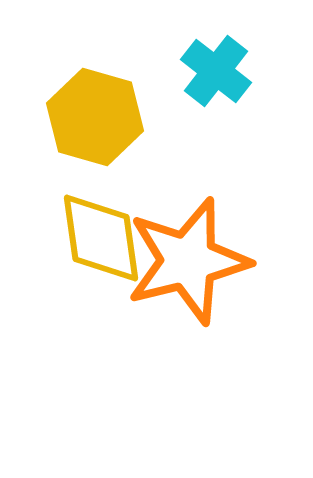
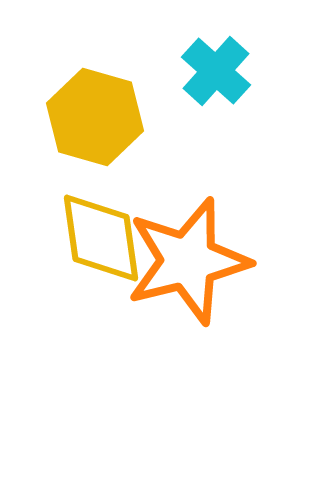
cyan cross: rotated 4 degrees clockwise
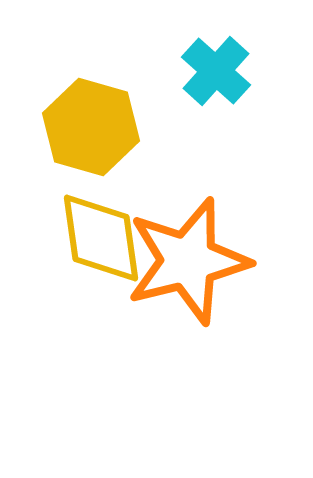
yellow hexagon: moved 4 px left, 10 px down
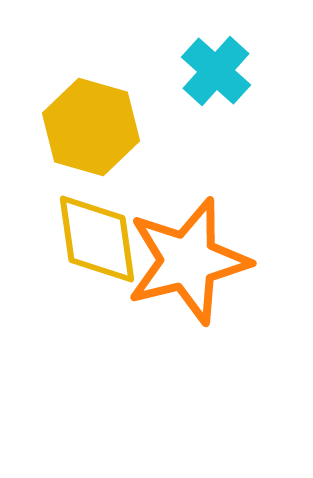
yellow diamond: moved 4 px left, 1 px down
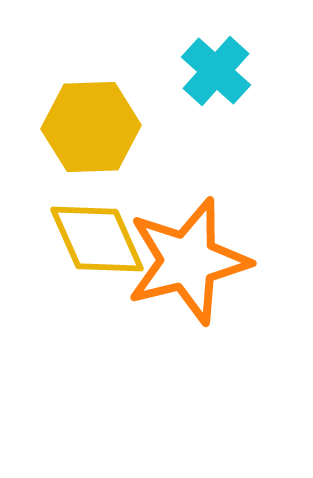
yellow hexagon: rotated 18 degrees counterclockwise
yellow diamond: rotated 16 degrees counterclockwise
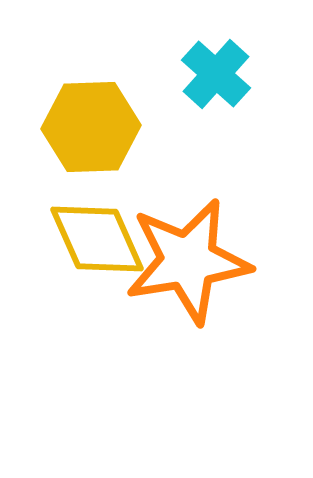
cyan cross: moved 3 px down
orange star: rotated 5 degrees clockwise
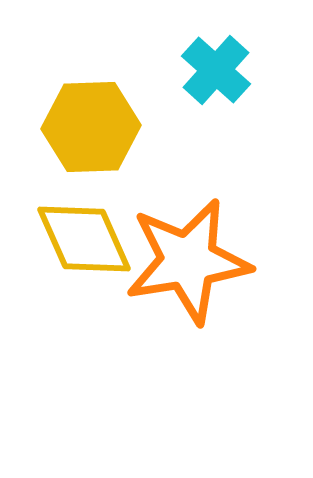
cyan cross: moved 4 px up
yellow diamond: moved 13 px left
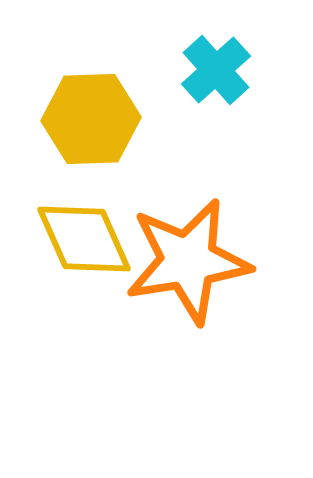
cyan cross: rotated 6 degrees clockwise
yellow hexagon: moved 8 px up
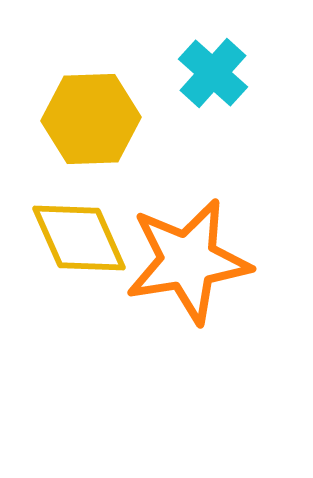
cyan cross: moved 3 px left, 3 px down; rotated 6 degrees counterclockwise
yellow diamond: moved 5 px left, 1 px up
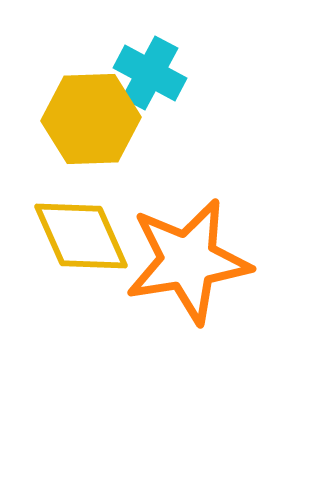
cyan cross: moved 63 px left; rotated 14 degrees counterclockwise
yellow diamond: moved 2 px right, 2 px up
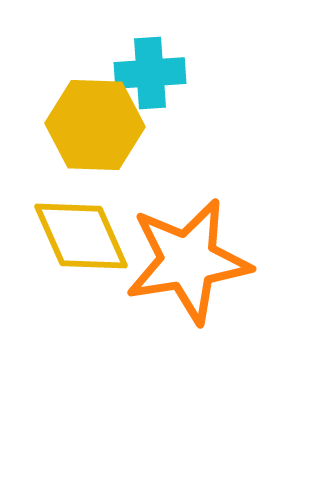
cyan cross: rotated 32 degrees counterclockwise
yellow hexagon: moved 4 px right, 6 px down; rotated 4 degrees clockwise
